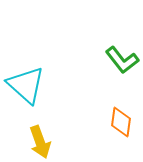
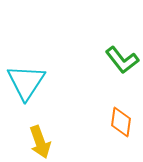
cyan triangle: moved 3 px up; rotated 21 degrees clockwise
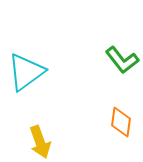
cyan triangle: moved 10 px up; rotated 21 degrees clockwise
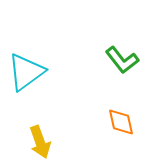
orange diamond: rotated 20 degrees counterclockwise
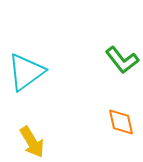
yellow arrow: moved 8 px left; rotated 12 degrees counterclockwise
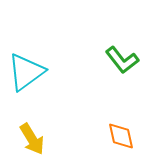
orange diamond: moved 14 px down
yellow arrow: moved 3 px up
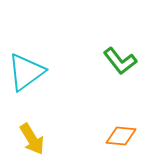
green L-shape: moved 2 px left, 1 px down
orange diamond: rotated 72 degrees counterclockwise
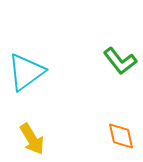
orange diamond: rotated 72 degrees clockwise
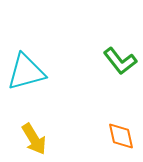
cyan triangle: rotated 21 degrees clockwise
yellow arrow: moved 2 px right
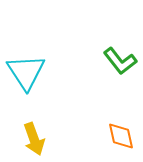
cyan triangle: rotated 48 degrees counterclockwise
yellow arrow: rotated 12 degrees clockwise
